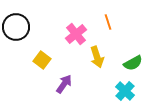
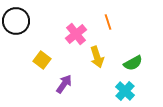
black circle: moved 6 px up
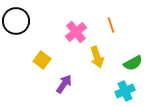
orange line: moved 3 px right, 3 px down
pink cross: moved 2 px up
cyan cross: rotated 24 degrees clockwise
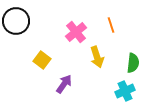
green semicircle: rotated 54 degrees counterclockwise
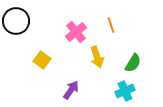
green semicircle: rotated 24 degrees clockwise
purple arrow: moved 7 px right, 6 px down
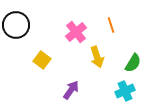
black circle: moved 4 px down
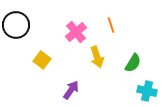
cyan cross: moved 22 px right; rotated 36 degrees clockwise
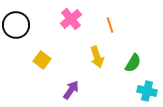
orange line: moved 1 px left
pink cross: moved 5 px left, 13 px up
